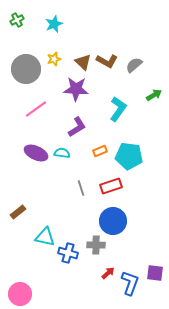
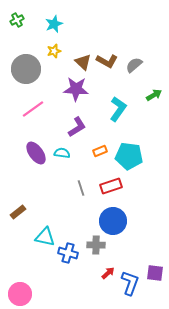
yellow star: moved 8 px up
pink line: moved 3 px left
purple ellipse: rotated 30 degrees clockwise
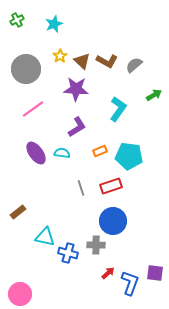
yellow star: moved 6 px right, 5 px down; rotated 16 degrees counterclockwise
brown triangle: moved 1 px left, 1 px up
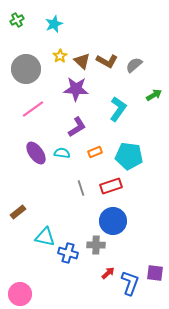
orange rectangle: moved 5 px left, 1 px down
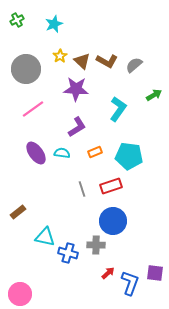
gray line: moved 1 px right, 1 px down
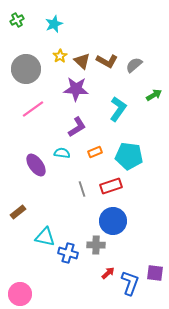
purple ellipse: moved 12 px down
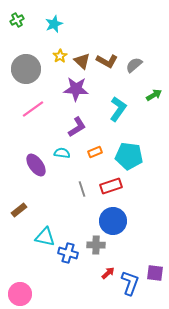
brown rectangle: moved 1 px right, 2 px up
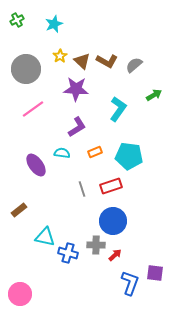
red arrow: moved 7 px right, 18 px up
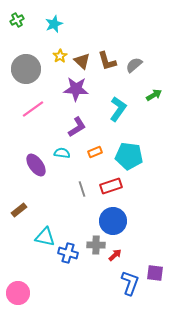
brown L-shape: rotated 45 degrees clockwise
pink circle: moved 2 px left, 1 px up
